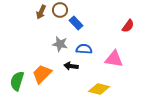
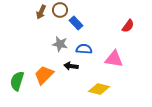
orange trapezoid: moved 2 px right, 1 px down
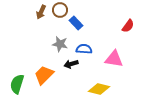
black arrow: moved 2 px up; rotated 24 degrees counterclockwise
green semicircle: moved 3 px down
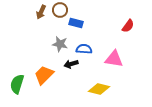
blue rectangle: rotated 32 degrees counterclockwise
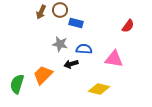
orange trapezoid: moved 1 px left
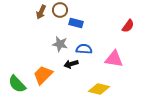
green semicircle: rotated 60 degrees counterclockwise
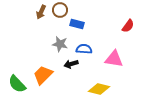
blue rectangle: moved 1 px right, 1 px down
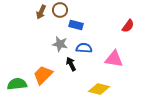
blue rectangle: moved 1 px left, 1 px down
blue semicircle: moved 1 px up
black arrow: rotated 80 degrees clockwise
green semicircle: rotated 126 degrees clockwise
